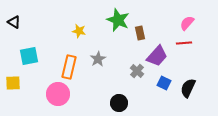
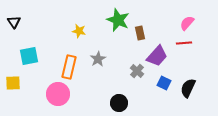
black triangle: rotated 24 degrees clockwise
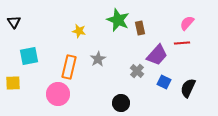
brown rectangle: moved 5 px up
red line: moved 2 px left
purple trapezoid: moved 1 px up
blue square: moved 1 px up
black circle: moved 2 px right
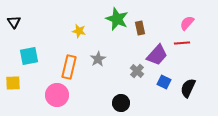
green star: moved 1 px left, 1 px up
pink circle: moved 1 px left, 1 px down
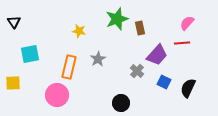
green star: rotated 30 degrees clockwise
cyan square: moved 1 px right, 2 px up
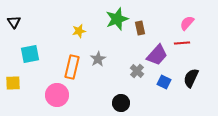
yellow star: rotated 24 degrees counterclockwise
orange rectangle: moved 3 px right
black semicircle: moved 3 px right, 10 px up
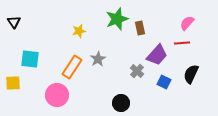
cyan square: moved 5 px down; rotated 18 degrees clockwise
orange rectangle: rotated 20 degrees clockwise
black semicircle: moved 4 px up
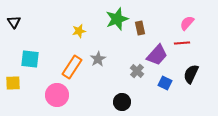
blue square: moved 1 px right, 1 px down
black circle: moved 1 px right, 1 px up
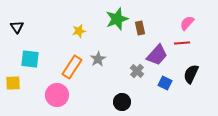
black triangle: moved 3 px right, 5 px down
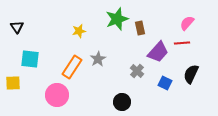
purple trapezoid: moved 1 px right, 3 px up
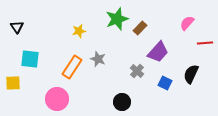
brown rectangle: rotated 56 degrees clockwise
red line: moved 23 px right
gray star: rotated 21 degrees counterclockwise
pink circle: moved 4 px down
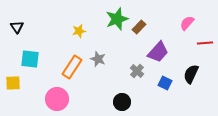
brown rectangle: moved 1 px left, 1 px up
